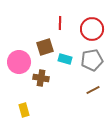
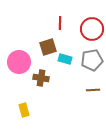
brown square: moved 3 px right
brown line: rotated 24 degrees clockwise
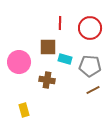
red circle: moved 2 px left, 1 px up
brown square: rotated 18 degrees clockwise
gray pentagon: moved 2 px left, 6 px down; rotated 15 degrees clockwise
brown cross: moved 6 px right, 2 px down
brown line: rotated 24 degrees counterclockwise
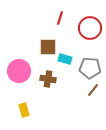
red line: moved 5 px up; rotated 16 degrees clockwise
pink circle: moved 9 px down
gray pentagon: moved 2 px down
brown cross: moved 1 px right, 1 px up
brown line: rotated 24 degrees counterclockwise
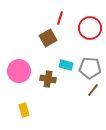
brown square: moved 9 px up; rotated 30 degrees counterclockwise
cyan rectangle: moved 1 px right, 6 px down
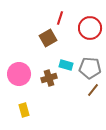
pink circle: moved 3 px down
brown cross: moved 1 px right, 1 px up; rotated 28 degrees counterclockwise
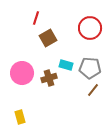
red line: moved 24 px left
pink circle: moved 3 px right, 1 px up
yellow rectangle: moved 4 px left, 7 px down
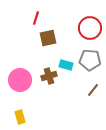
brown square: rotated 18 degrees clockwise
gray pentagon: moved 8 px up
pink circle: moved 2 px left, 7 px down
brown cross: moved 2 px up
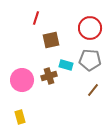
brown square: moved 3 px right, 2 px down
pink circle: moved 2 px right
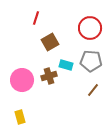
brown square: moved 1 px left, 2 px down; rotated 18 degrees counterclockwise
gray pentagon: moved 1 px right, 1 px down
